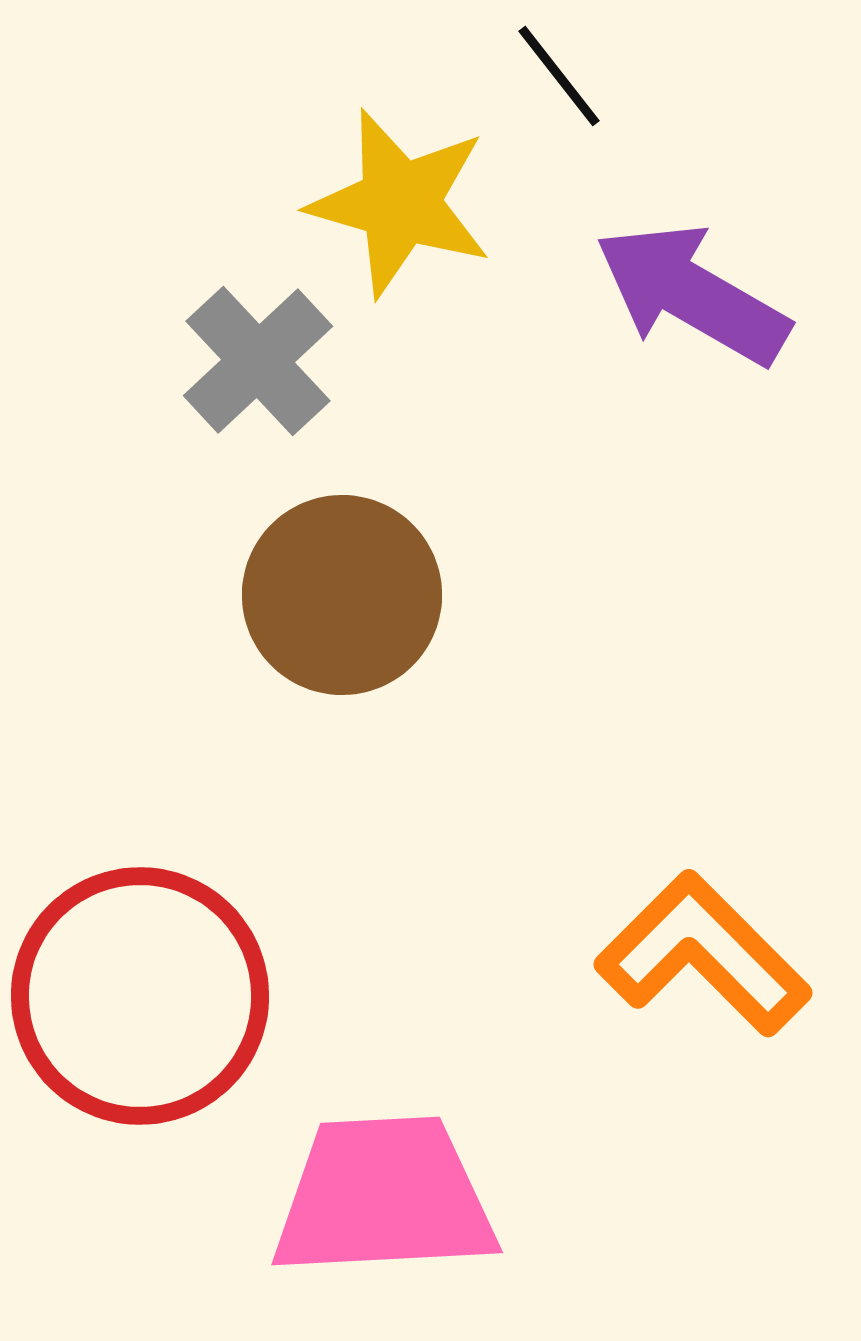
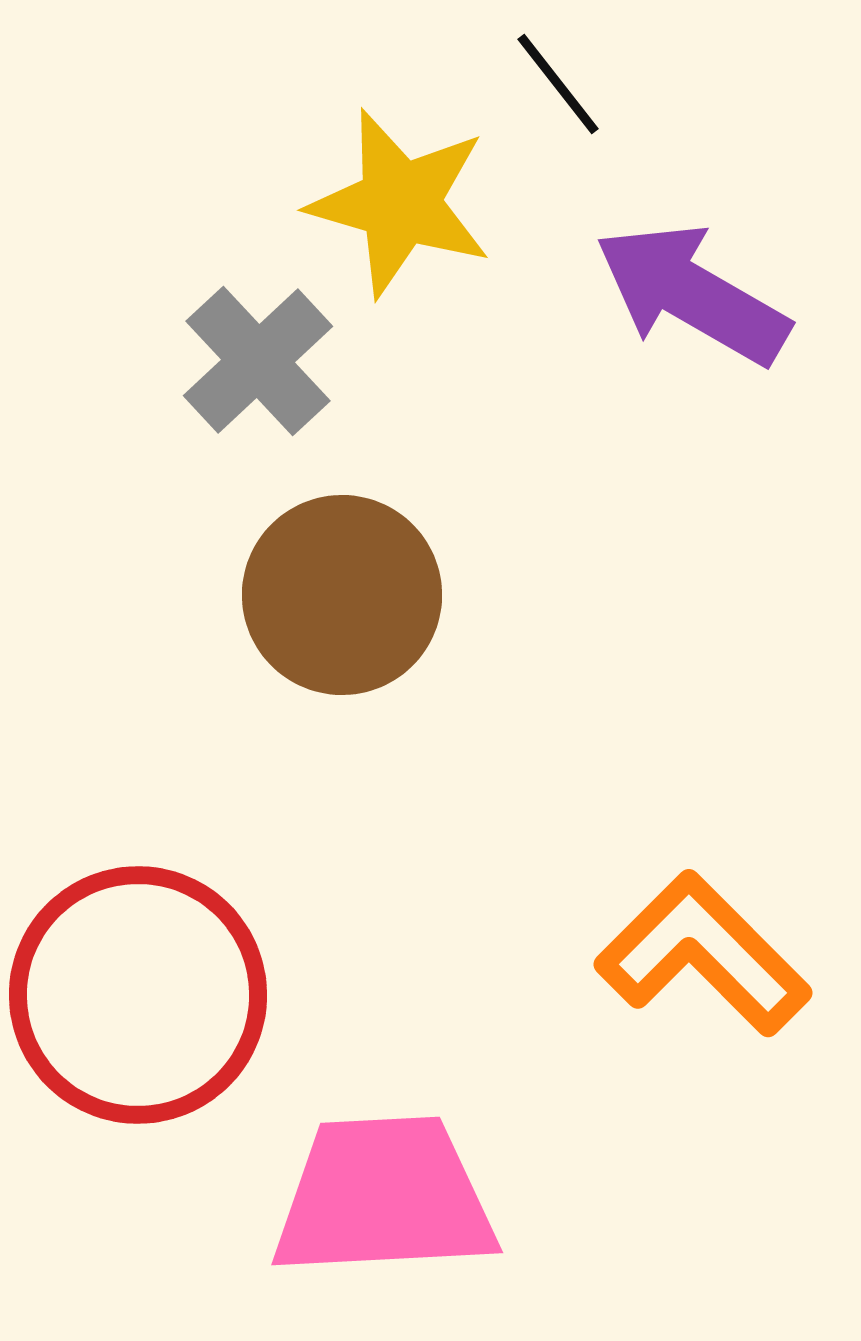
black line: moved 1 px left, 8 px down
red circle: moved 2 px left, 1 px up
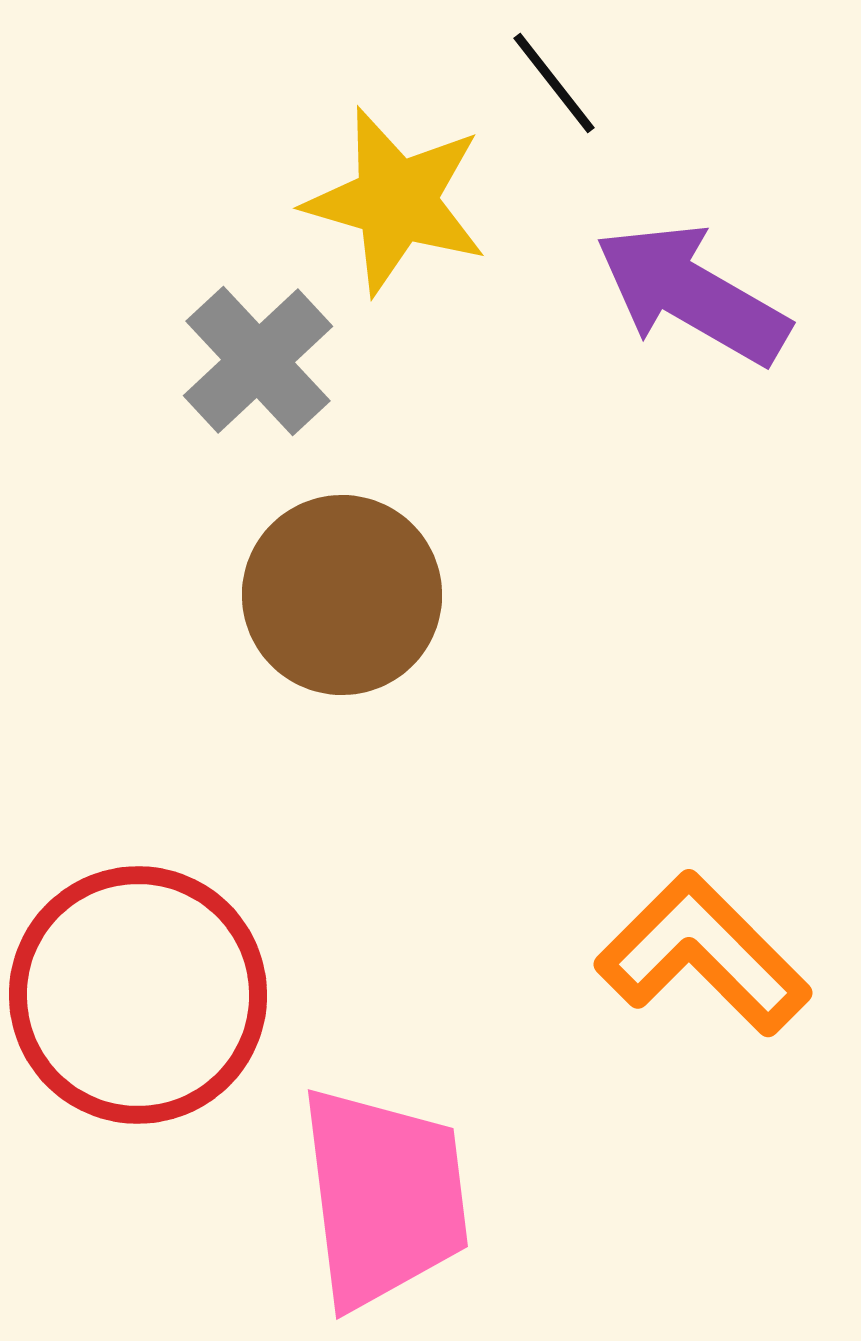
black line: moved 4 px left, 1 px up
yellow star: moved 4 px left, 2 px up
pink trapezoid: rotated 86 degrees clockwise
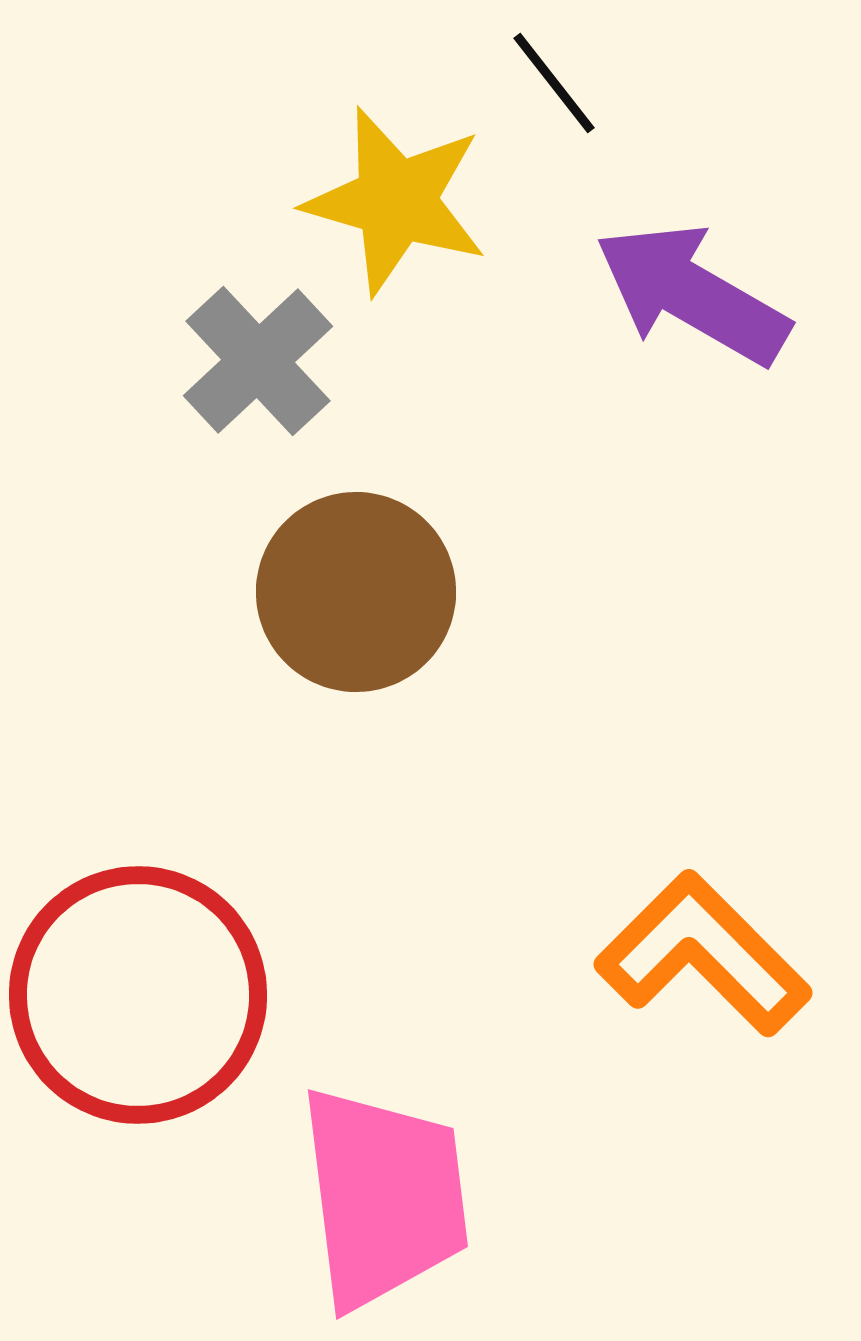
brown circle: moved 14 px right, 3 px up
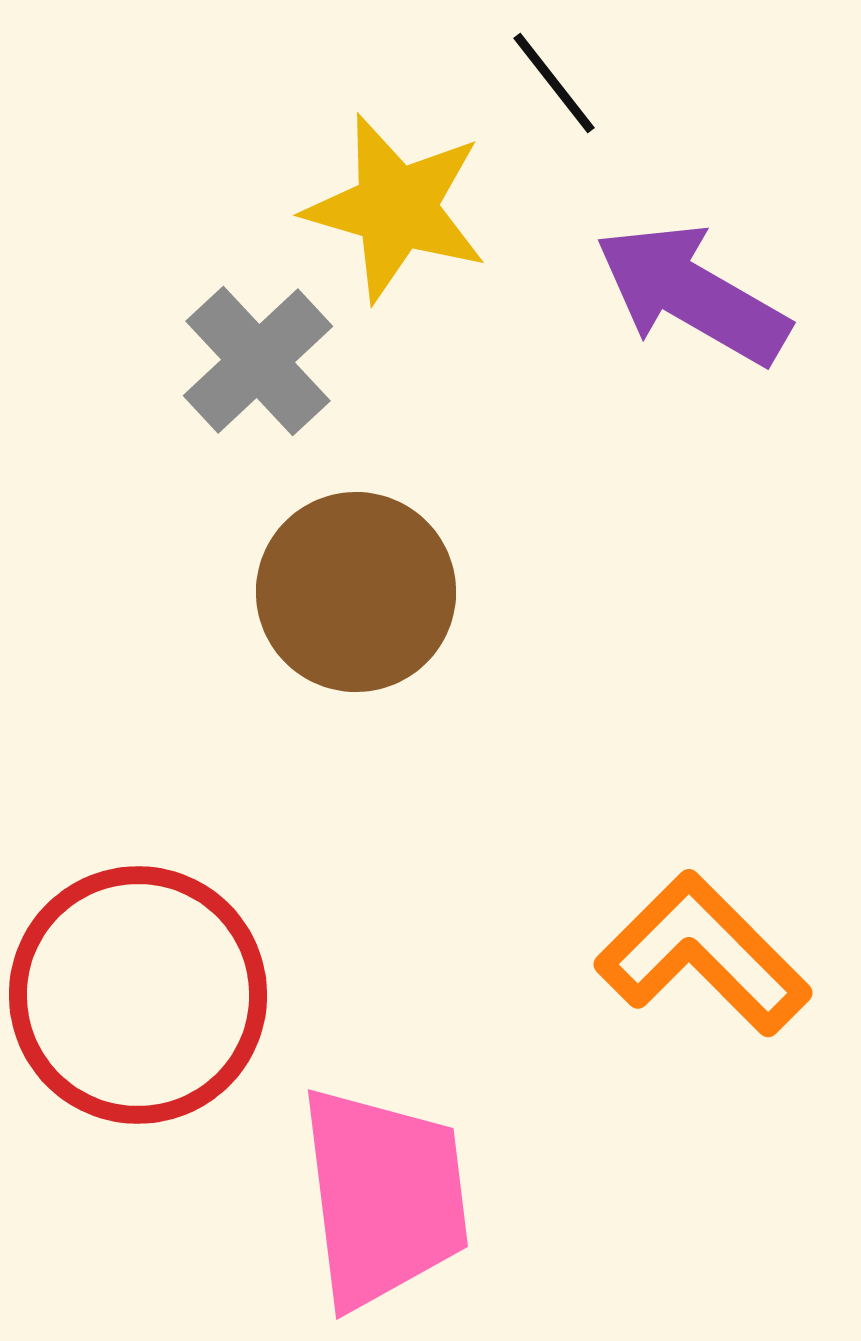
yellow star: moved 7 px down
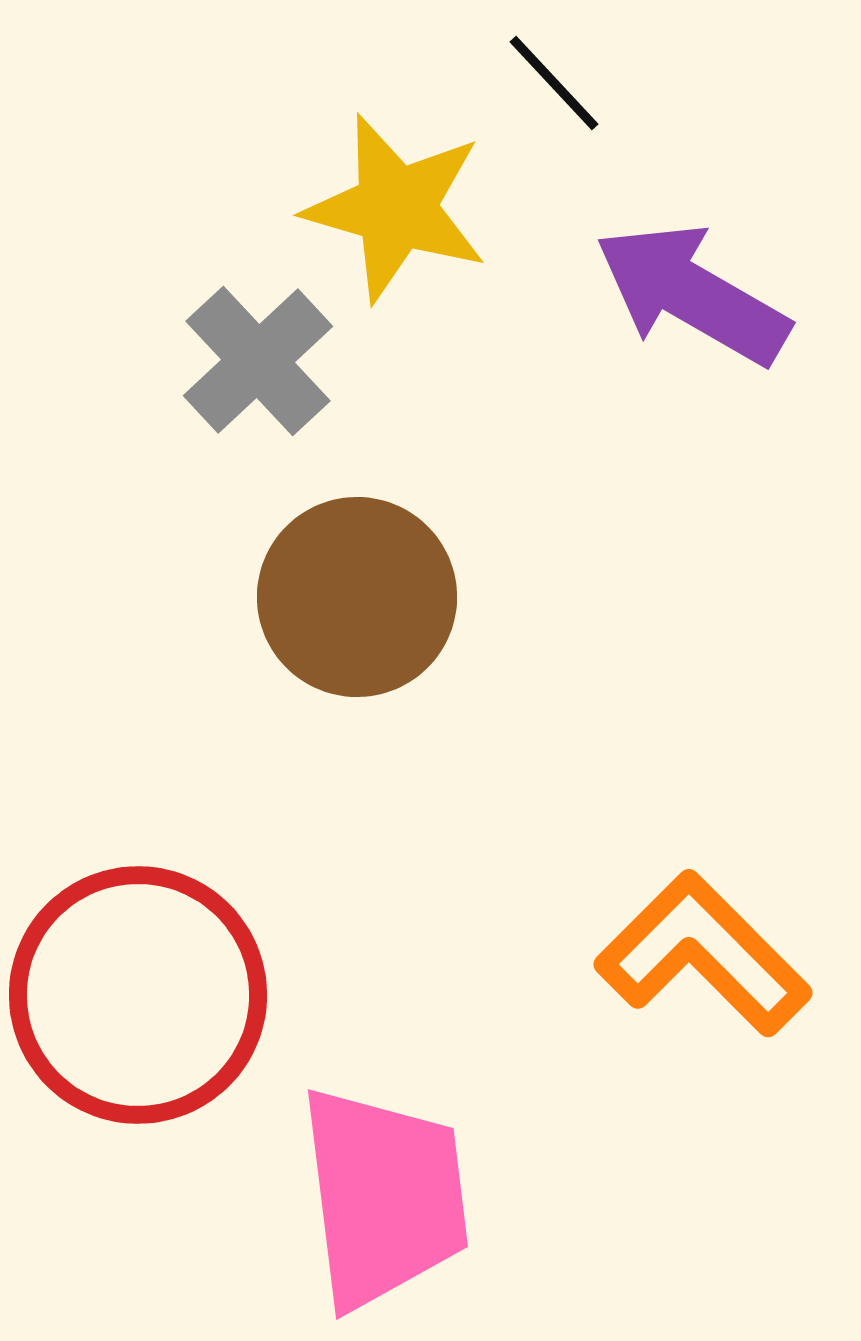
black line: rotated 5 degrees counterclockwise
brown circle: moved 1 px right, 5 px down
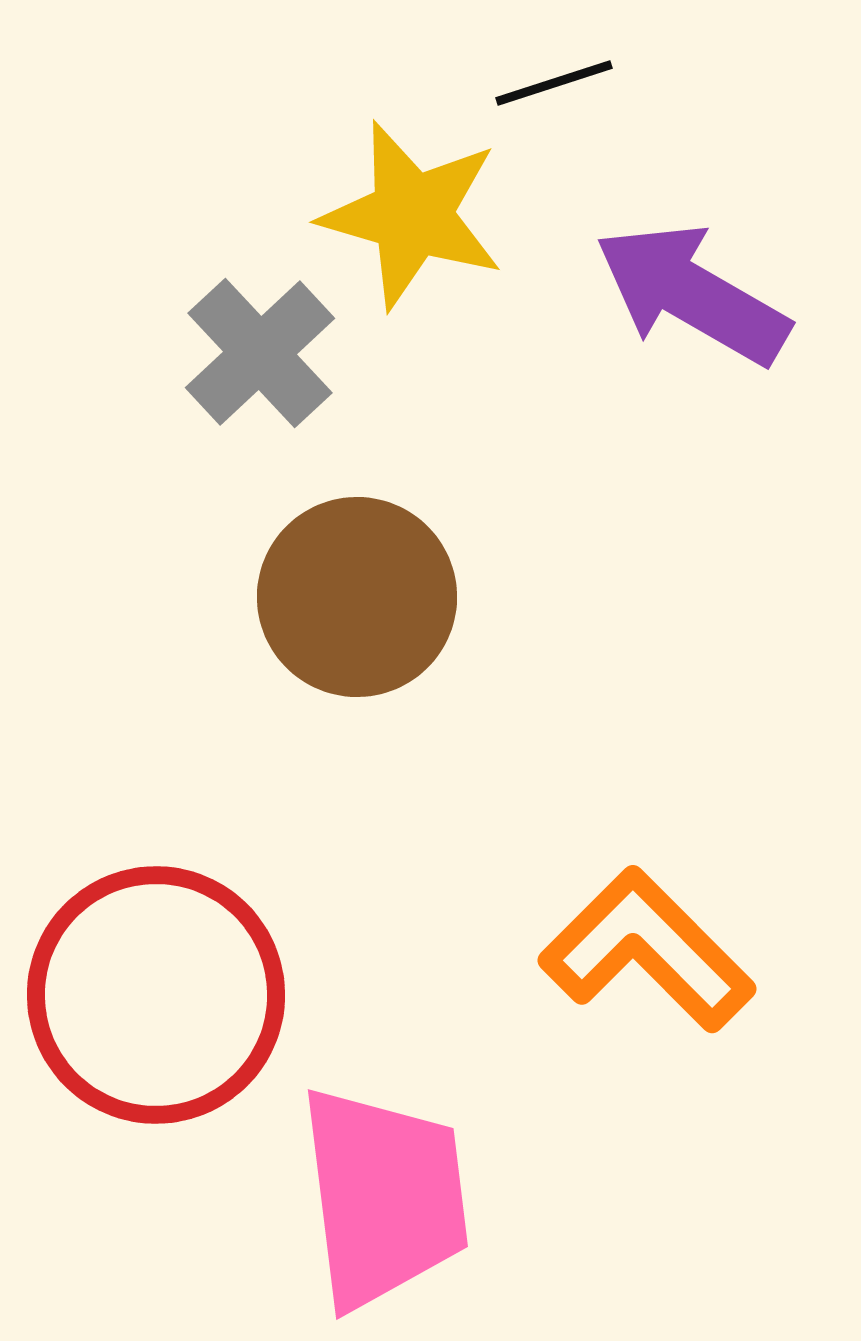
black line: rotated 65 degrees counterclockwise
yellow star: moved 16 px right, 7 px down
gray cross: moved 2 px right, 8 px up
orange L-shape: moved 56 px left, 4 px up
red circle: moved 18 px right
